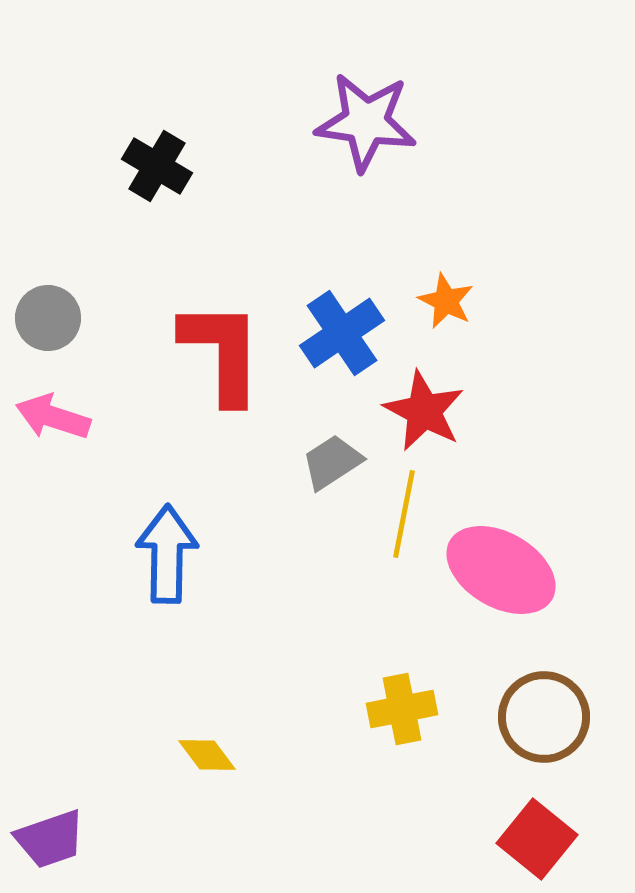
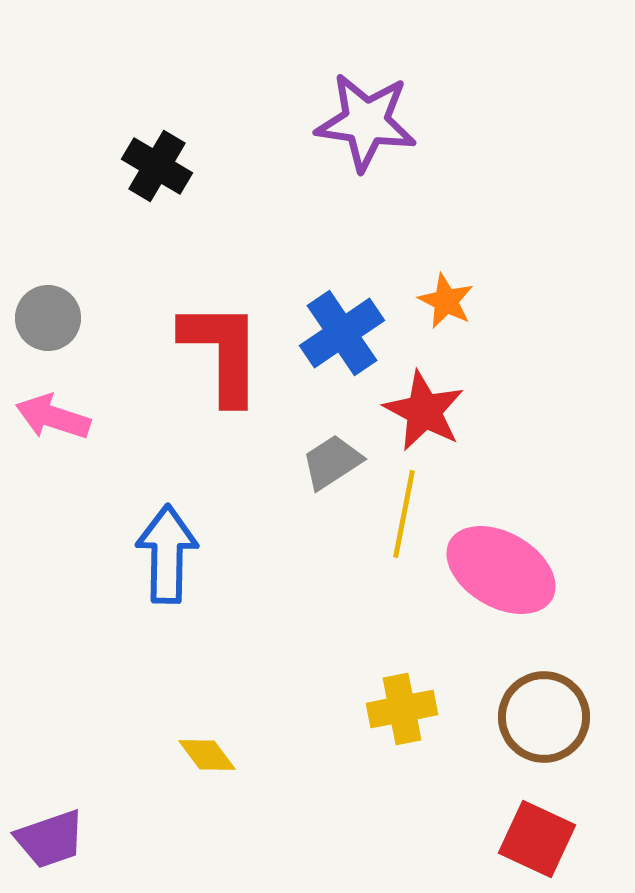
red square: rotated 14 degrees counterclockwise
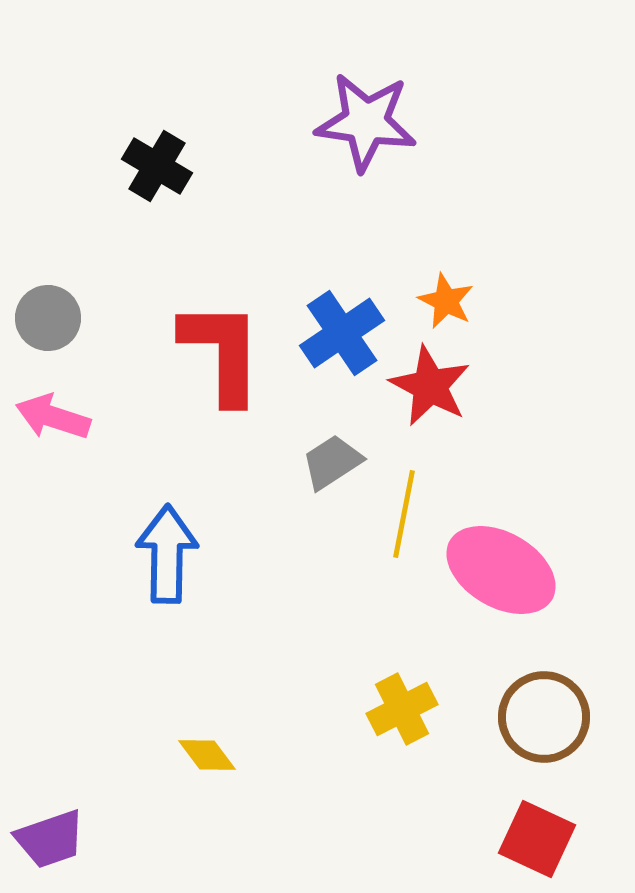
red star: moved 6 px right, 25 px up
yellow cross: rotated 16 degrees counterclockwise
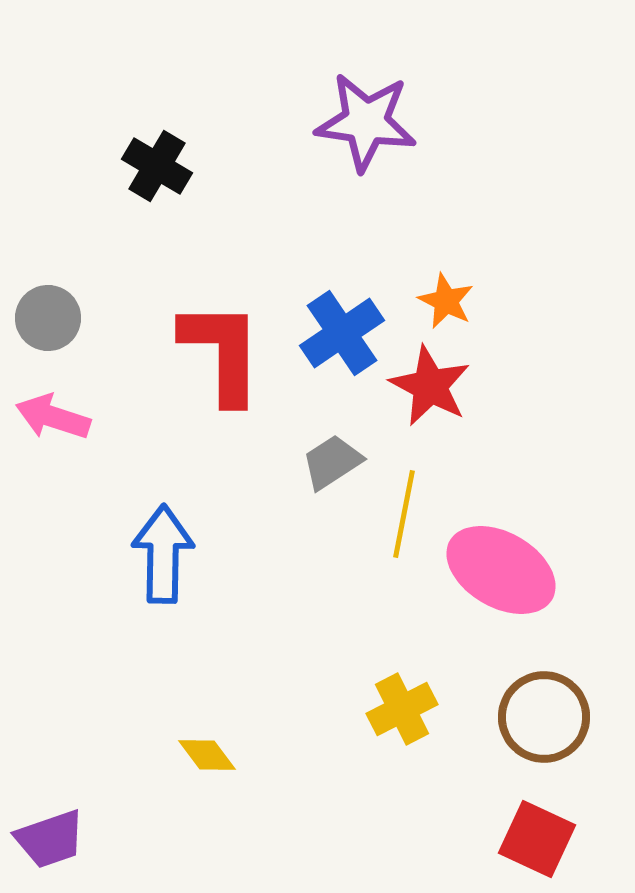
blue arrow: moved 4 px left
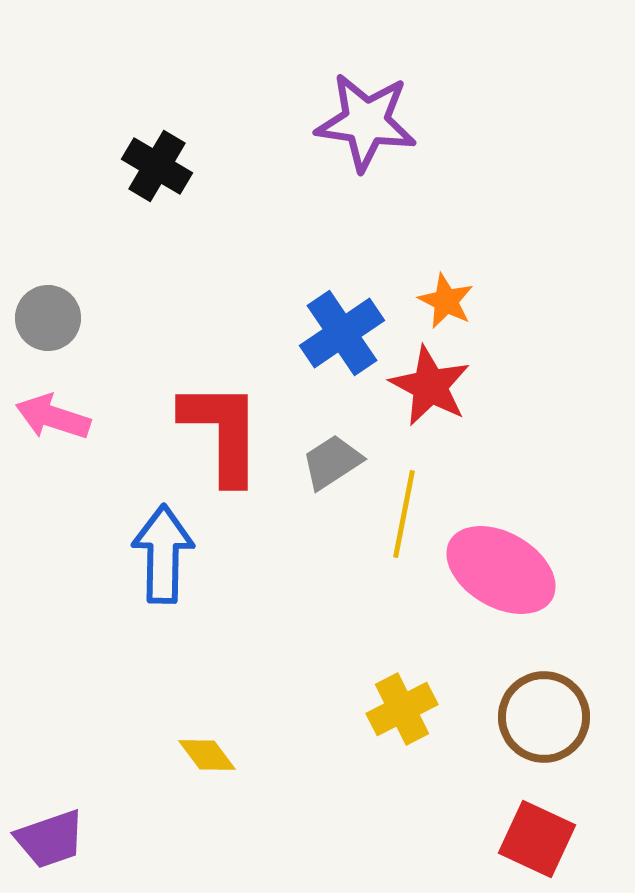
red L-shape: moved 80 px down
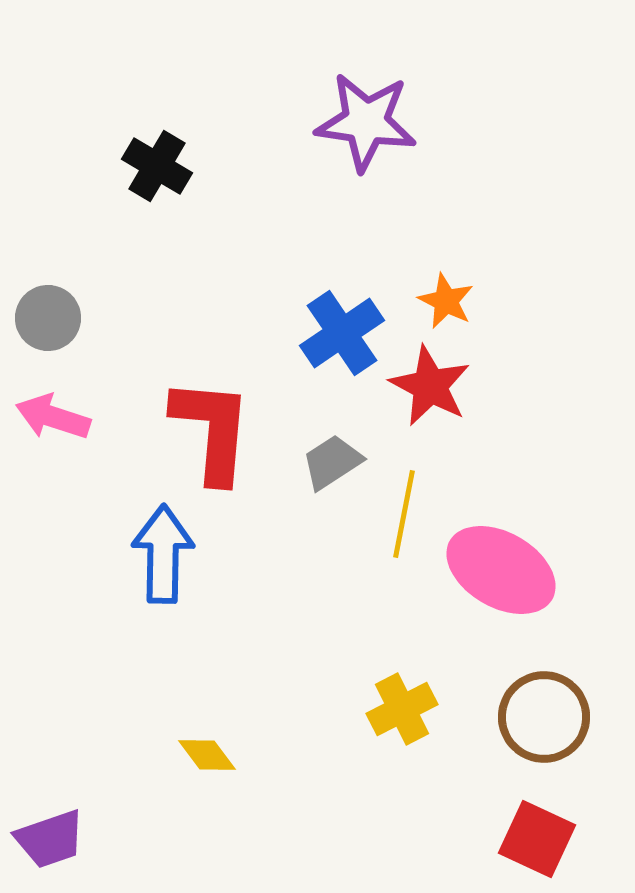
red L-shape: moved 10 px left, 2 px up; rotated 5 degrees clockwise
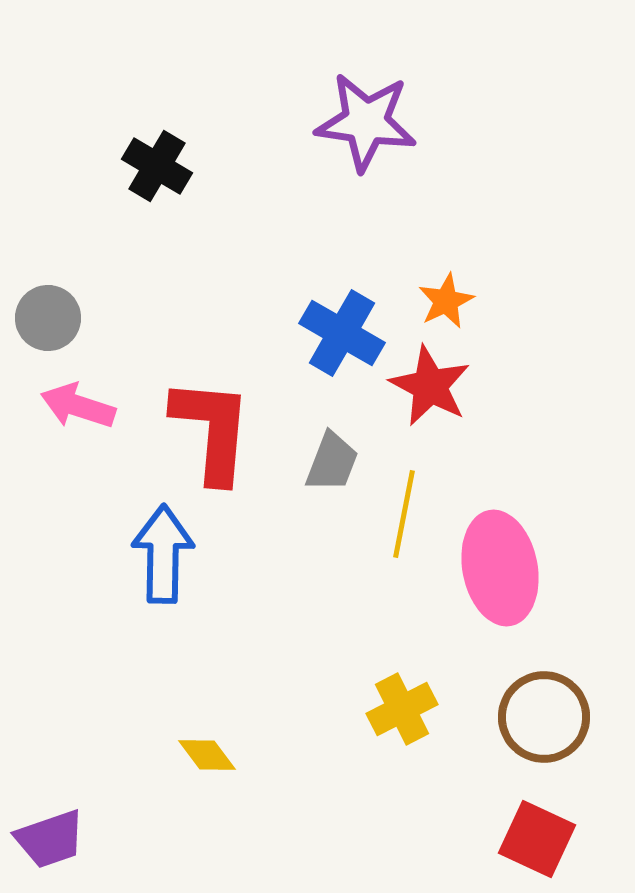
orange star: rotated 20 degrees clockwise
blue cross: rotated 26 degrees counterclockwise
pink arrow: moved 25 px right, 11 px up
gray trapezoid: rotated 144 degrees clockwise
pink ellipse: moved 1 px left, 2 px up; rotated 49 degrees clockwise
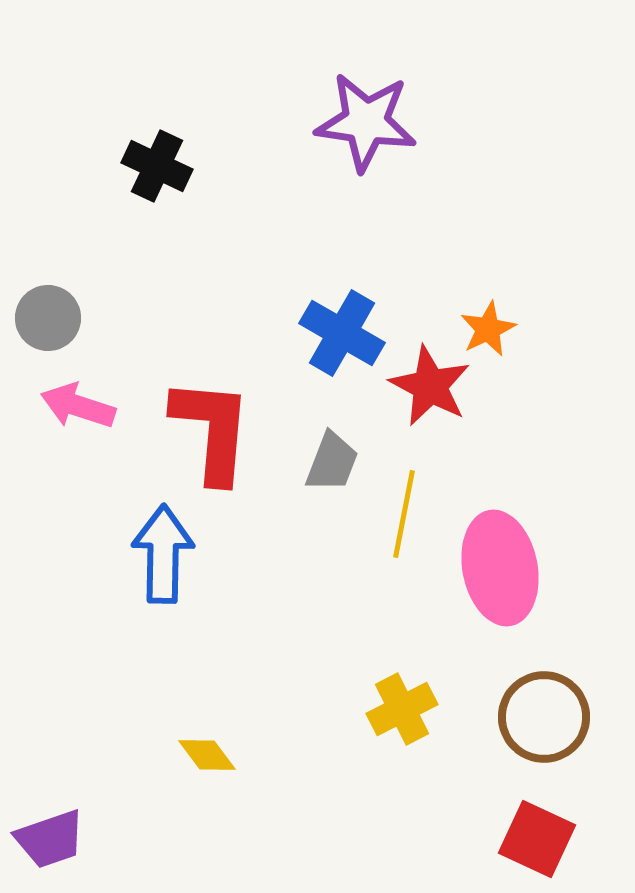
black cross: rotated 6 degrees counterclockwise
orange star: moved 42 px right, 28 px down
